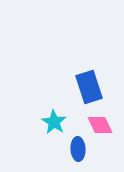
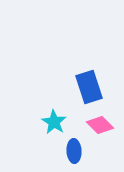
pink diamond: rotated 20 degrees counterclockwise
blue ellipse: moved 4 px left, 2 px down
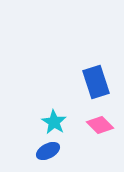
blue rectangle: moved 7 px right, 5 px up
blue ellipse: moved 26 px left; rotated 65 degrees clockwise
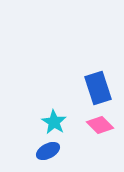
blue rectangle: moved 2 px right, 6 px down
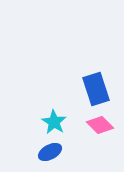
blue rectangle: moved 2 px left, 1 px down
blue ellipse: moved 2 px right, 1 px down
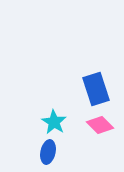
blue ellipse: moved 2 px left; rotated 50 degrees counterclockwise
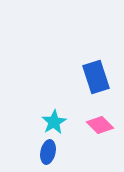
blue rectangle: moved 12 px up
cyan star: rotated 10 degrees clockwise
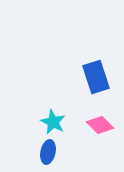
cyan star: moved 1 px left; rotated 15 degrees counterclockwise
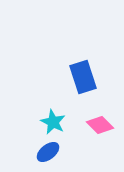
blue rectangle: moved 13 px left
blue ellipse: rotated 40 degrees clockwise
